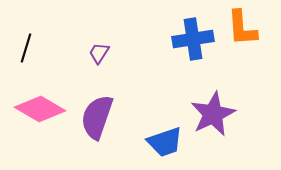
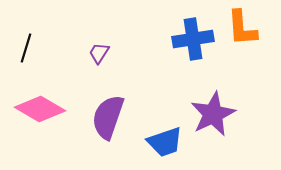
purple semicircle: moved 11 px right
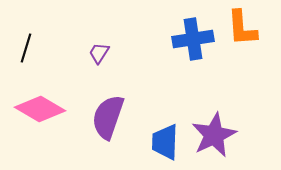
purple star: moved 1 px right, 21 px down
blue trapezoid: rotated 111 degrees clockwise
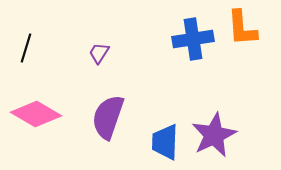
pink diamond: moved 4 px left, 5 px down
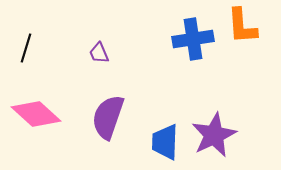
orange L-shape: moved 2 px up
purple trapezoid: rotated 55 degrees counterclockwise
pink diamond: rotated 12 degrees clockwise
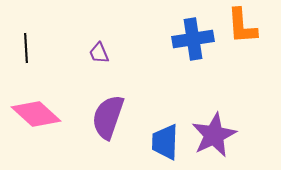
black line: rotated 20 degrees counterclockwise
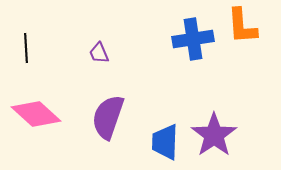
purple star: rotated 9 degrees counterclockwise
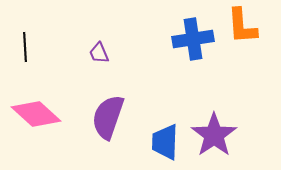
black line: moved 1 px left, 1 px up
